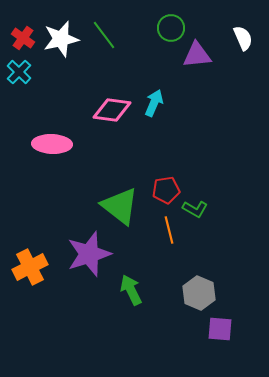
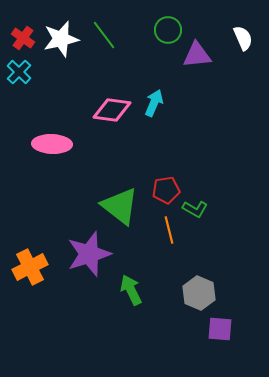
green circle: moved 3 px left, 2 px down
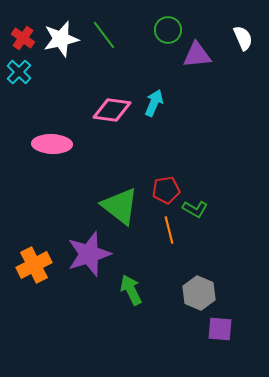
orange cross: moved 4 px right, 2 px up
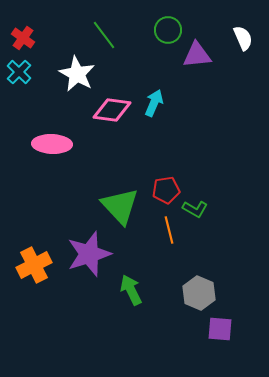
white star: moved 16 px right, 35 px down; rotated 30 degrees counterclockwise
green triangle: rotated 9 degrees clockwise
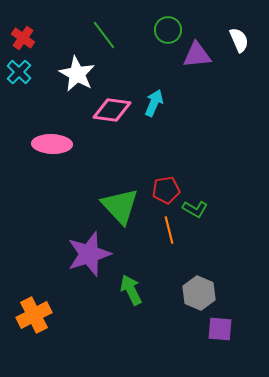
white semicircle: moved 4 px left, 2 px down
orange cross: moved 50 px down
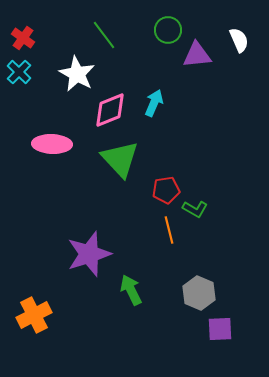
pink diamond: moved 2 px left; rotated 30 degrees counterclockwise
green triangle: moved 47 px up
purple square: rotated 8 degrees counterclockwise
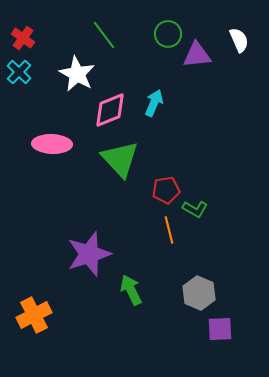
green circle: moved 4 px down
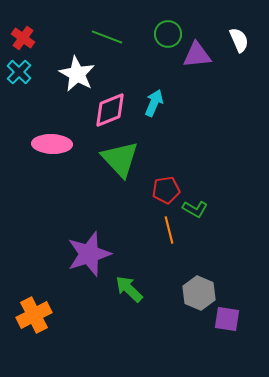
green line: moved 3 px right, 2 px down; rotated 32 degrees counterclockwise
green arrow: moved 2 px left, 1 px up; rotated 20 degrees counterclockwise
purple square: moved 7 px right, 10 px up; rotated 12 degrees clockwise
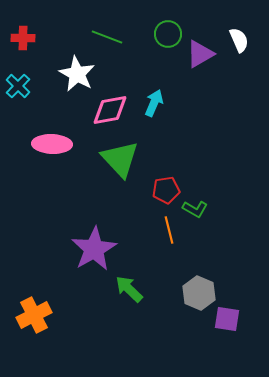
red cross: rotated 35 degrees counterclockwise
purple triangle: moved 3 px right, 1 px up; rotated 24 degrees counterclockwise
cyan cross: moved 1 px left, 14 px down
pink diamond: rotated 12 degrees clockwise
purple star: moved 5 px right, 5 px up; rotated 12 degrees counterclockwise
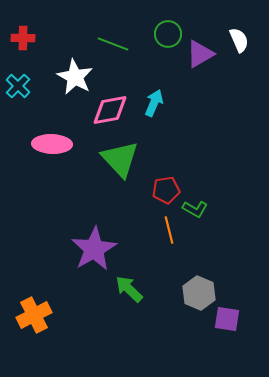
green line: moved 6 px right, 7 px down
white star: moved 2 px left, 3 px down
